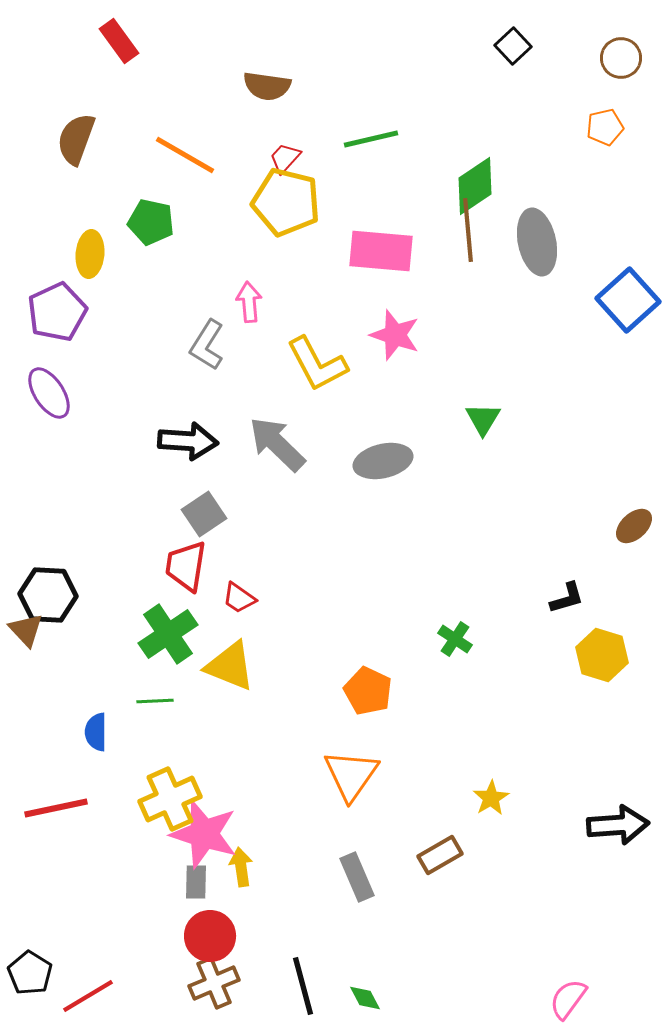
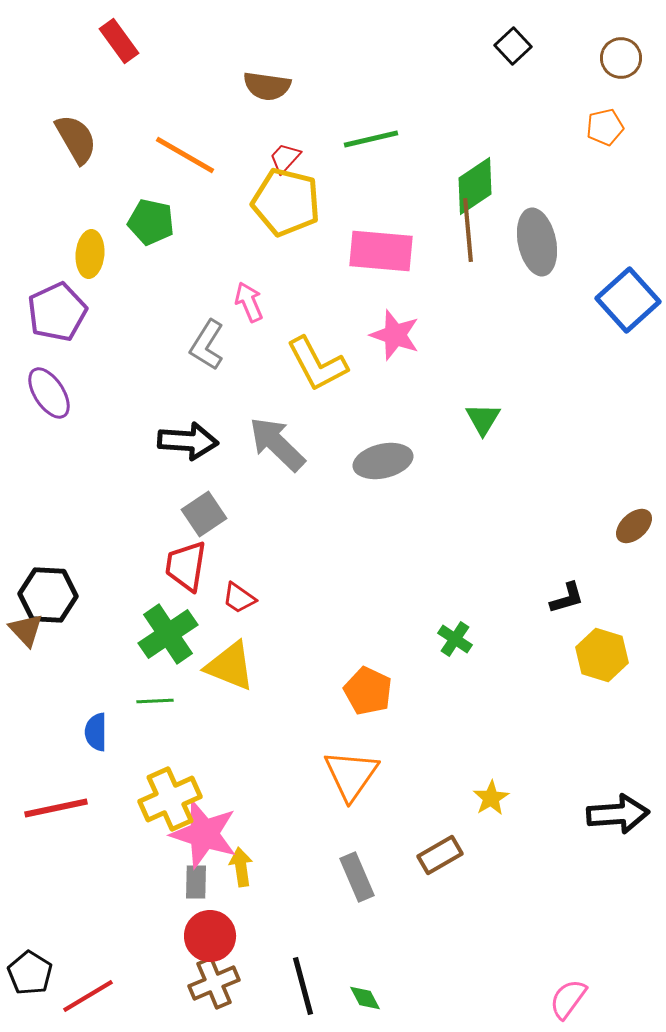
brown semicircle at (76, 139): rotated 130 degrees clockwise
pink arrow at (249, 302): rotated 18 degrees counterclockwise
black arrow at (618, 825): moved 11 px up
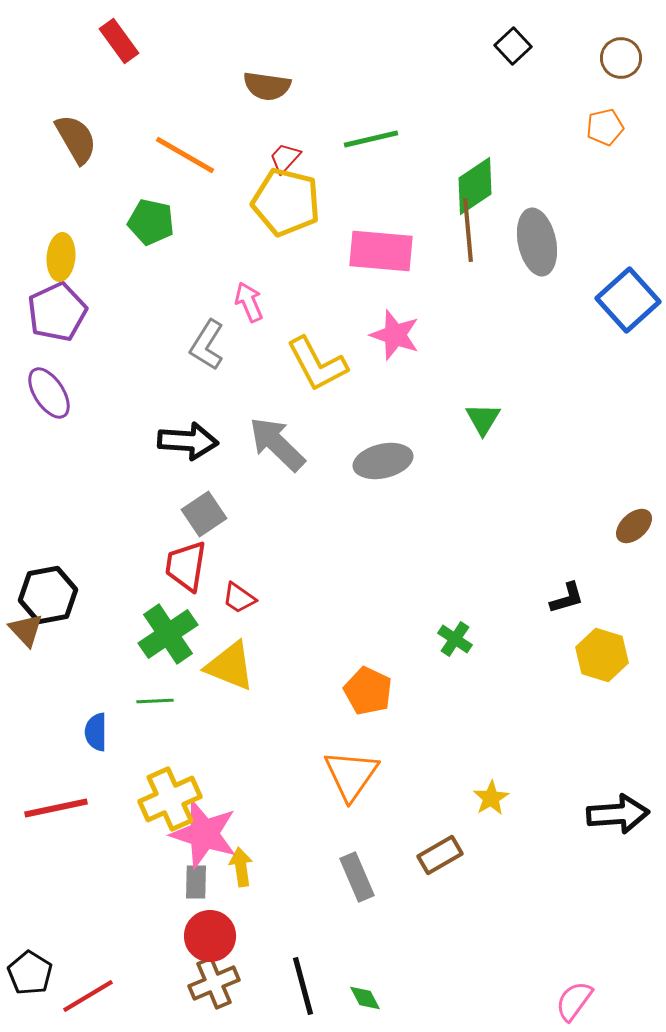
yellow ellipse at (90, 254): moved 29 px left, 3 px down
black hexagon at (48, 595): rotated 14 degrees counterclockwise
pink semicircle at (568, 999): moved 6 px right, 2 px down
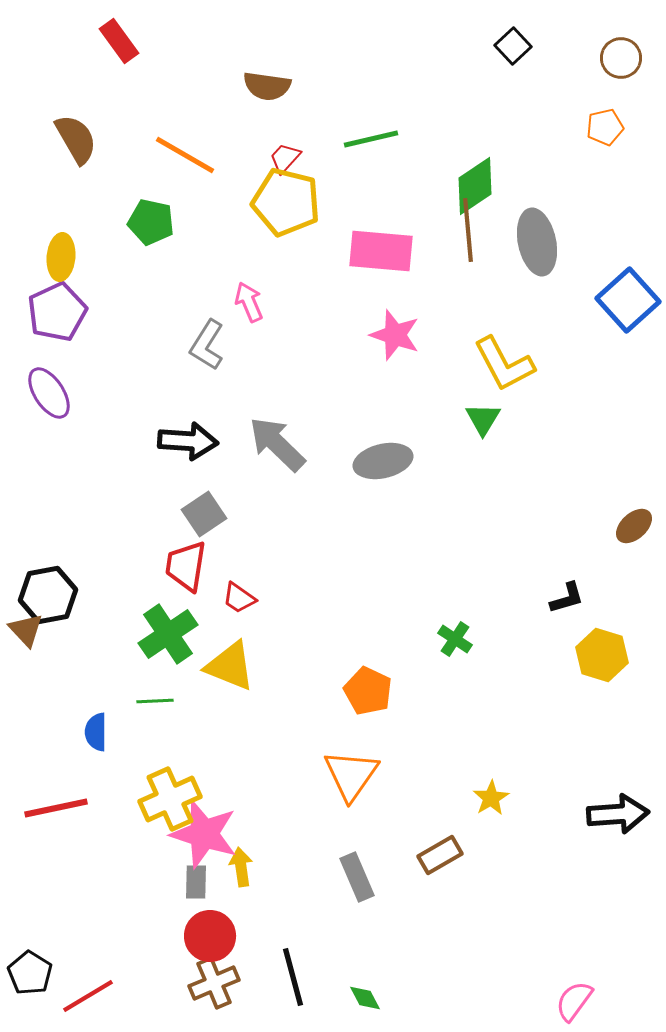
yellow L-shape at (317, 364): moved 187 px right
black line at (303, 986): moved 10 px left, 9 px up
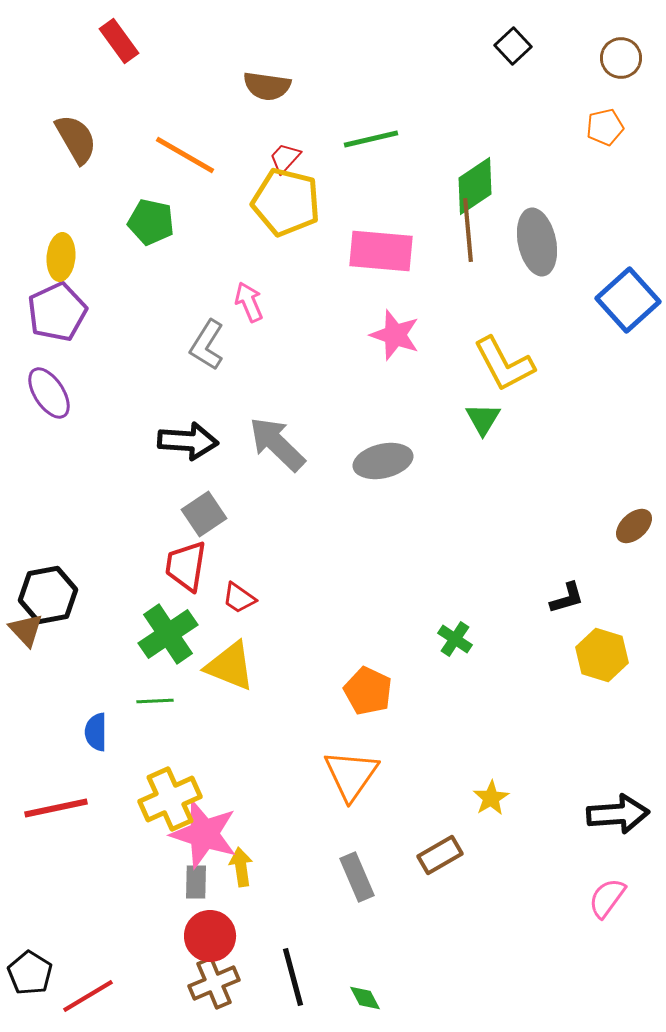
pink semicircle at (574, 1001): moved 33 px right, 103 px up
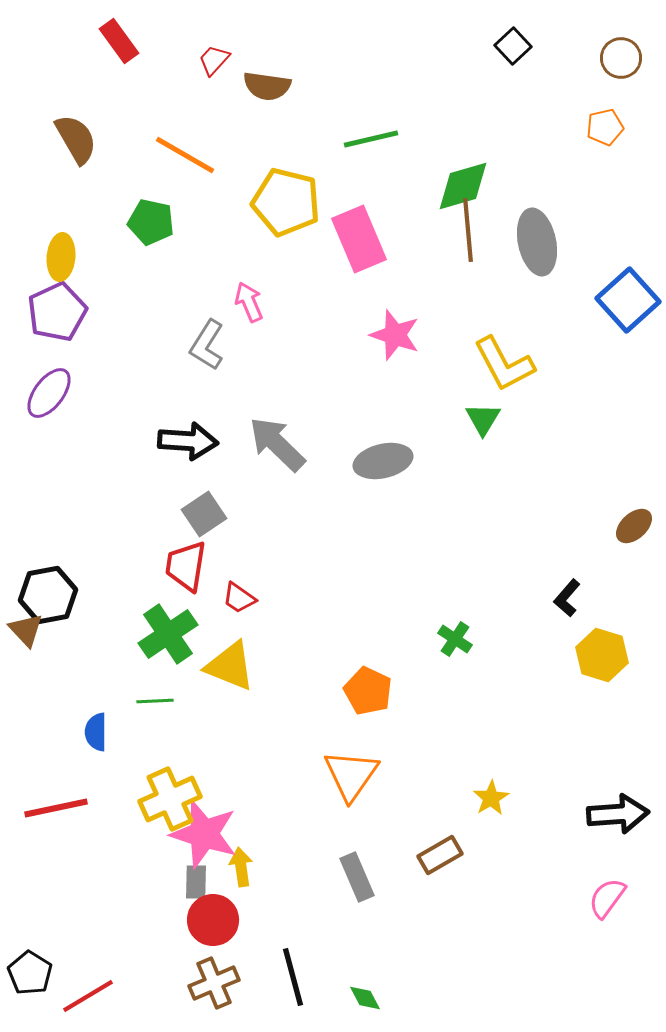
red trapezoid at (285, 158): moved 71 px left, 98 px up
green diamond at (475, 186): moved 12 px left; rotated 18 degrees clockwise
pink rectangle at (381, 251): moved 22 px left, 12 px up; rotated 62 degrees clockwise
purple ellipse at (49, 393): rotated 70 degrees clockwise
black L-shape at (567, 598): rotated 147 degrees clockwise
red circle at (210, 936): moved 3 px right, 16 px up
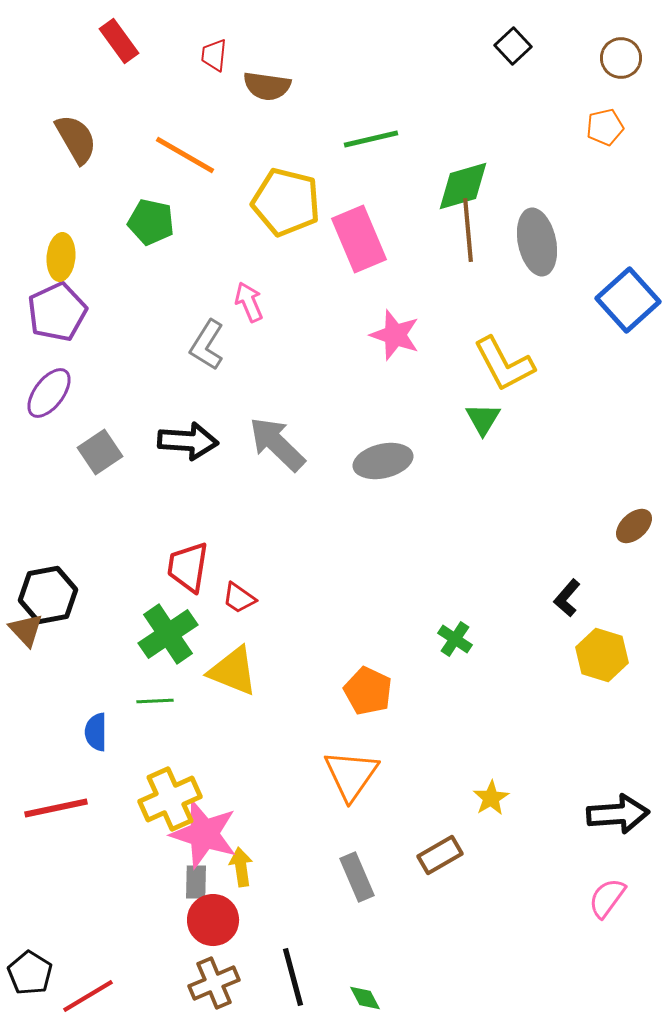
red trapezoid at (214, 60): moved 5 px up; rotated 36 degrees counterclockwise
gray square at (204, 514): moved 104 px left, 62 px up
red trapezoid at (186, 566): moved 2 px right, 1 px down
yellow triangle at (230, 666): moved 3 px right, 5 px down
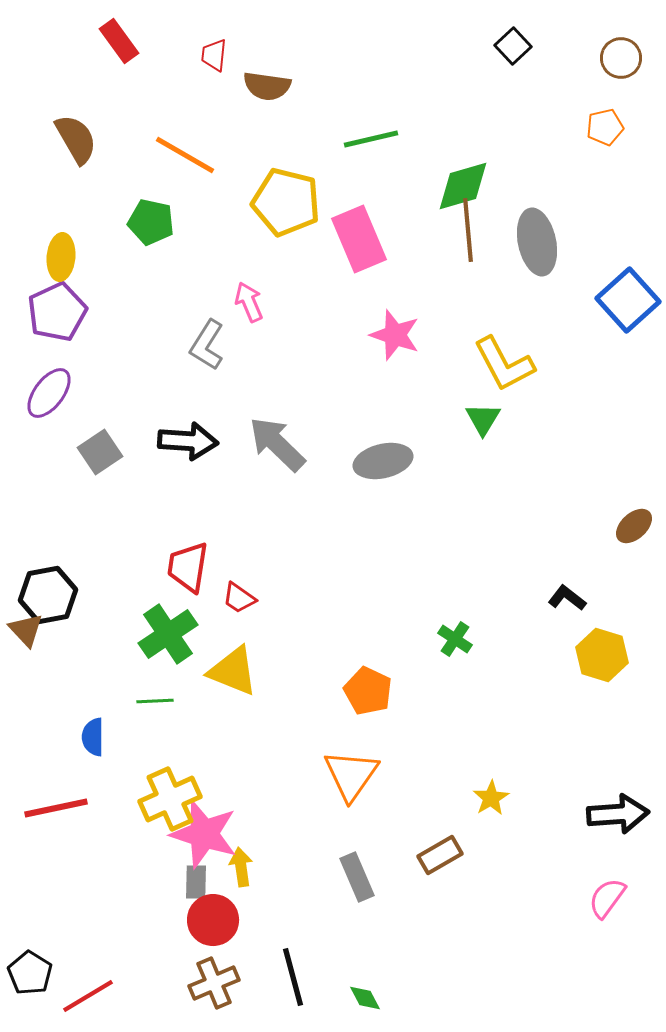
black L-shape at (567, 598): rotated 87 degrees clockwise
blue semicircle at (96, 732): moved 3 px left, 5 px down
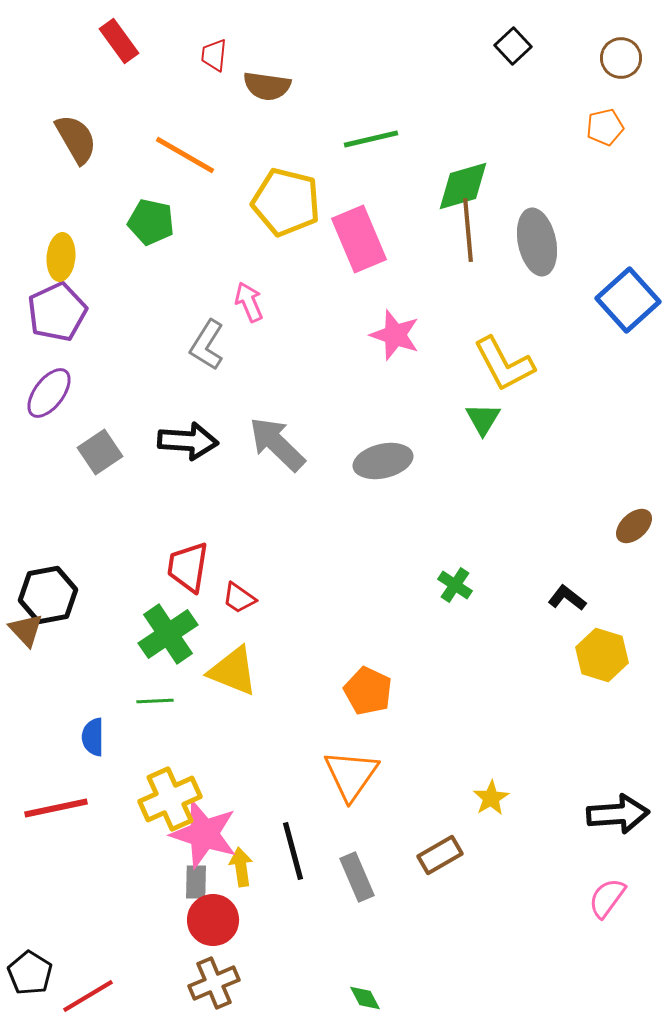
green cross at (455, 639): moved 54 px up
black line at (293, 977): moved 126 px up
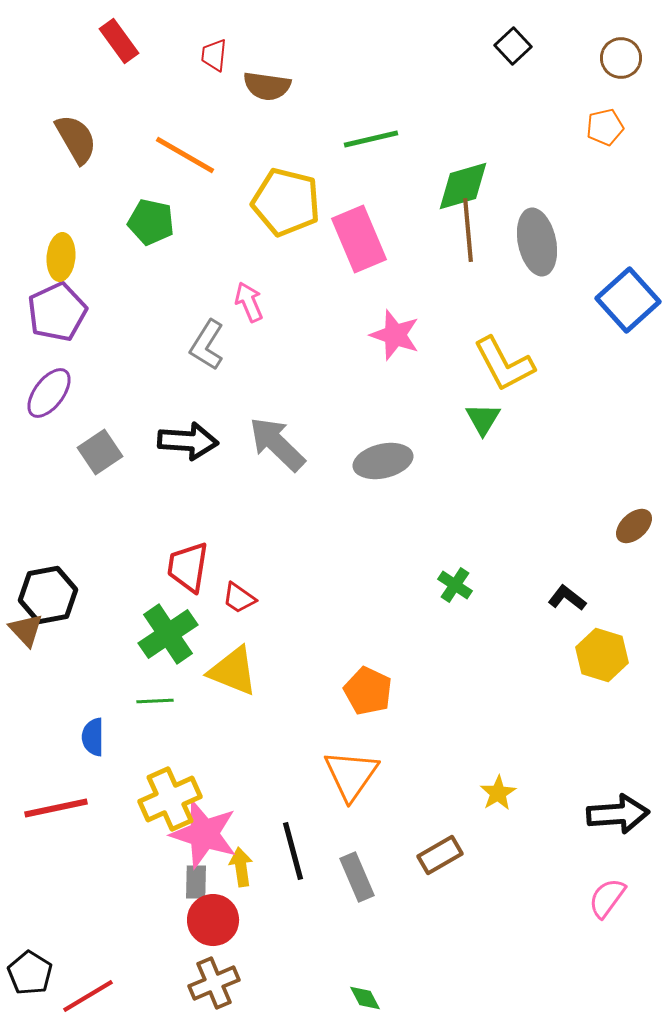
yellow star at (491, 798): moved 7 px right, 5 px up
